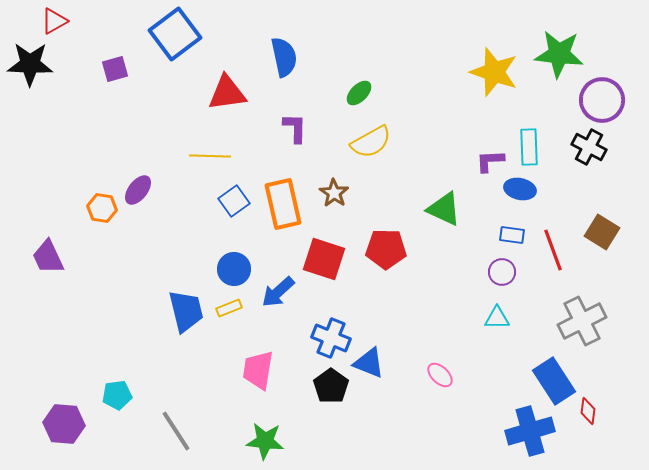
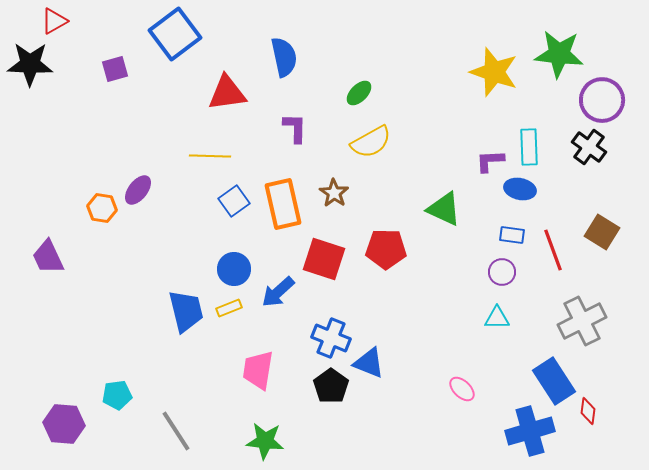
black cross at (589, 147): rotated 8 degrees clockwise
pink ellipse at (440, 375): moved 22 px right, 14 px down
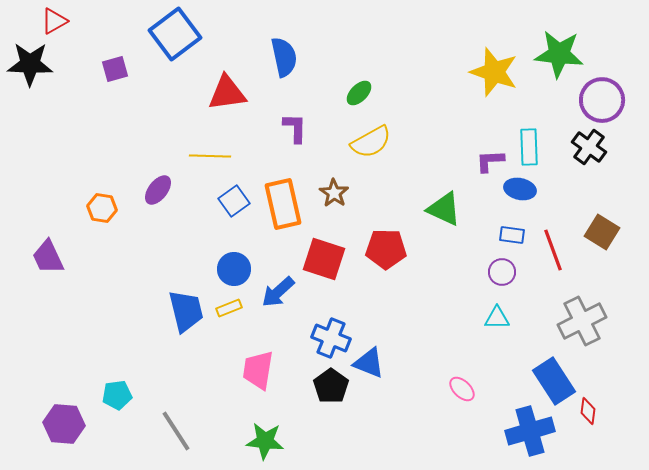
purple ellipse at (138, 190): moved 20 px right
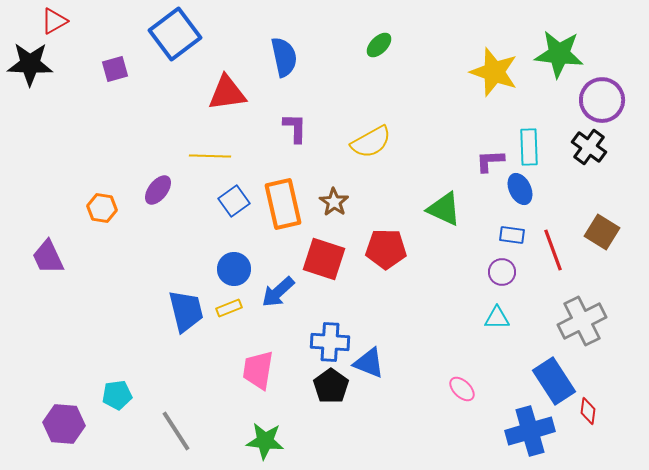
green ellipse at (359, 93): moved 20 px right, 48 px up
blue ellipse at (520, 189): rotated 52 degrees clockwise
brown star at (334, 193): moved 9 px down
blue cross at (331, 338): moved 1 px left, 4 px down; rotated 18 degrees counterclockwise
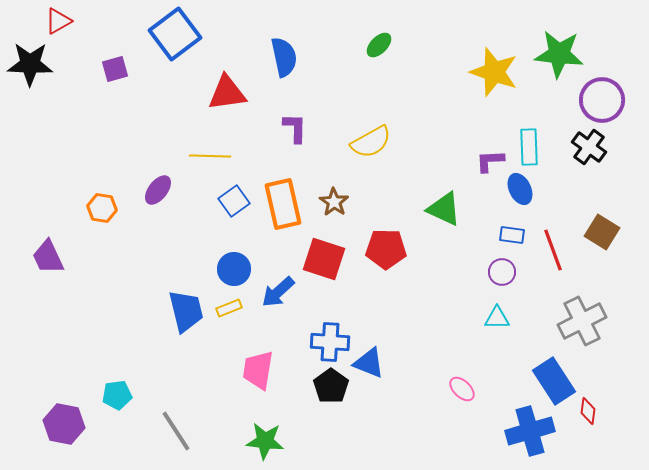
red triangle at (54, 21): moved 4 px right
purple hexagon at (64, 424): rotated 6 degrees clockwise
